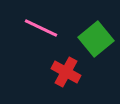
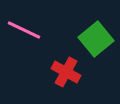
pink line: moved 17 px left, 2 px down
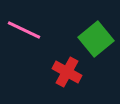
red cross: moved 1 px right
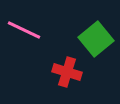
red cross: rotated 12 degrees counterclockwise
